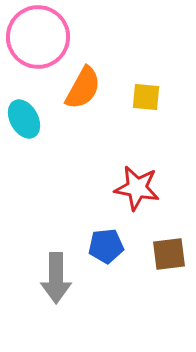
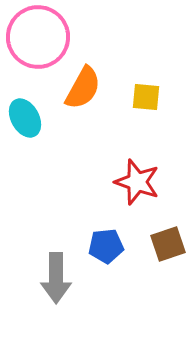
cyan ellipse: moved 1 px right, 1 px up
red star: moved 6 px up; rotated 9 degrees clockwise
brown square: moved 1 px left, 10 px up; rotated 12 degrees counterclockwise
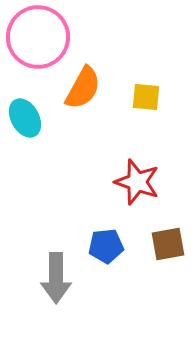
brown square: rotated 9 degrees clockwise
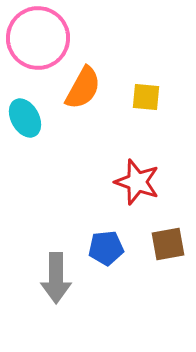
pink circle: moved 1 px down
blue pentagon: moved 2 px down
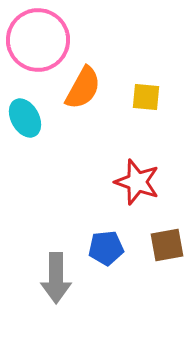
pink circle: moved 2 px down
brown square: moved 1 px left, 1 px down
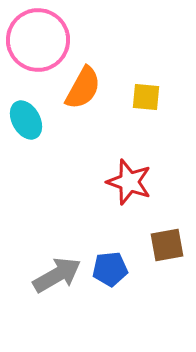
cyan ellipse: moved 1 px right, 2 px down
red star: moved 8 px left
blue pentagon: moved 4 px right, 21 px down
gray arrow: moved 1 px right, 3 px up; rotated 120 degrees counterclockwise
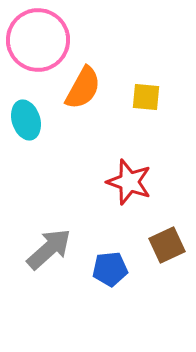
cyan ellipse: rotated 12 degrees clockwise
brown square: rotated 15 degrees counterclockwise
gray arrow: moved 8 px left, 26 px up; rotated 12 degrees counterclockwise
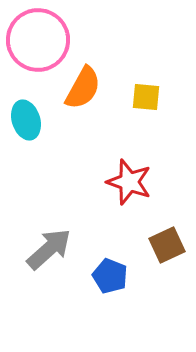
blue pentagon: moved 7 px down; rotated 28 degrees clockwise
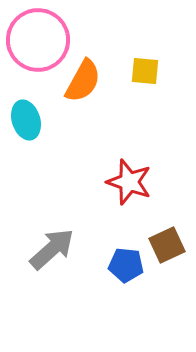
orange semicircle: moved 7 px up
yellow square: moved 1 px left, 26 px up
gray arrow: moved 3 px right
blue pentagon: moved 16 px right, 11 px up; rotated 16 degrees counterclockwise
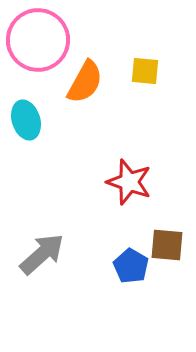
orange semicircle: moved 2 px right, 1 px down
brown square: rotated 30 degrees clockwise
gray arrow: moved 10 px left, 5 px down
blue pentagon: moved 5 px right, 1 px down; rotated 24 degrees clockwise
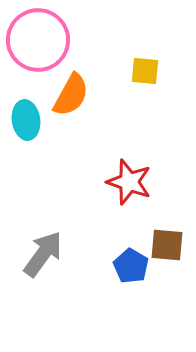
orange semicircle: moved 14 px left, 13 px down
cyan ellipse: rotated 9 degrees clockwise
gray arrow: moved 1 px right; rotated 12 degrees counterclockwise
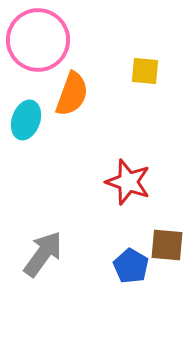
orange semicircle: moved 1 px right, 1 px up; rotated 9 degrees counterclockwise
cyan ellipse: rotated 27 degrees clockwise
red star: moved 1 px left
